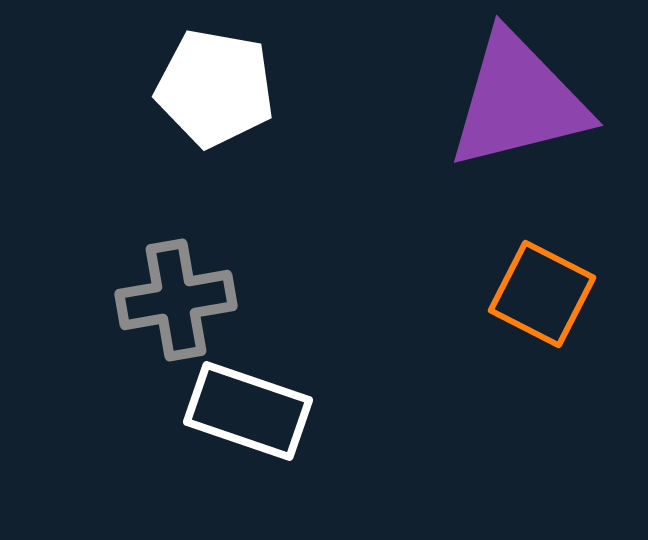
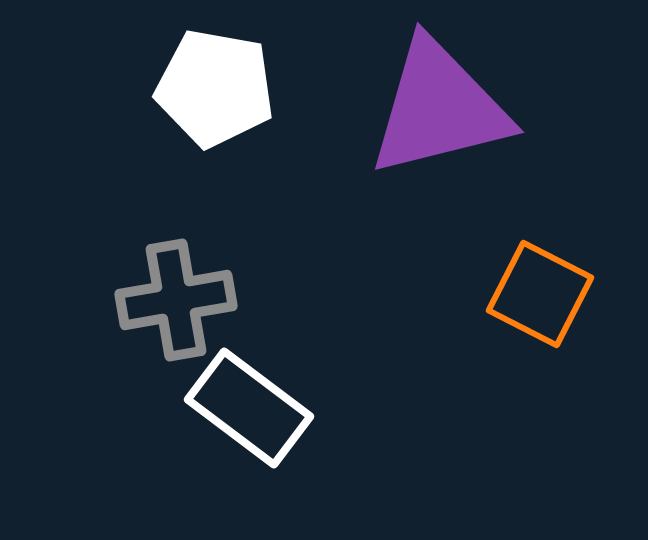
purple triangle: moved 79 px left, 7 px down
orange square: moved 2 px left
white rectangle: moved 1 px right, 3 px up; rotated 18 degrees clockwise
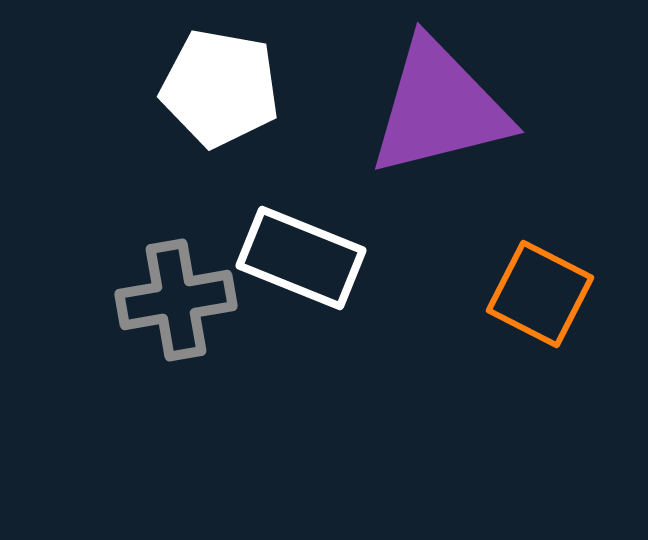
white pentagon: moved 5 px right
white rectangle: moved 52 px right, 150 px up; rotated 15 degrees counterclockwise
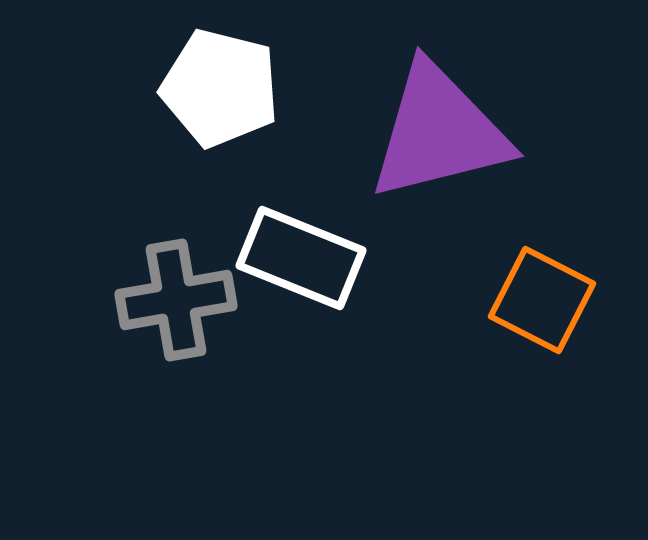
white pentagon: rotated 4 degrees clockwise
purple triangle: moved 24 px down
orange square: moved 2 px right, 6 px down
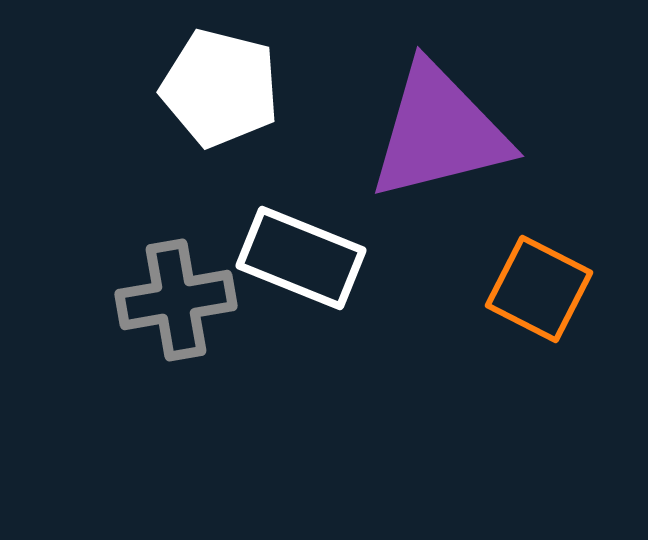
orange square: moved 3 px left, 11 px up
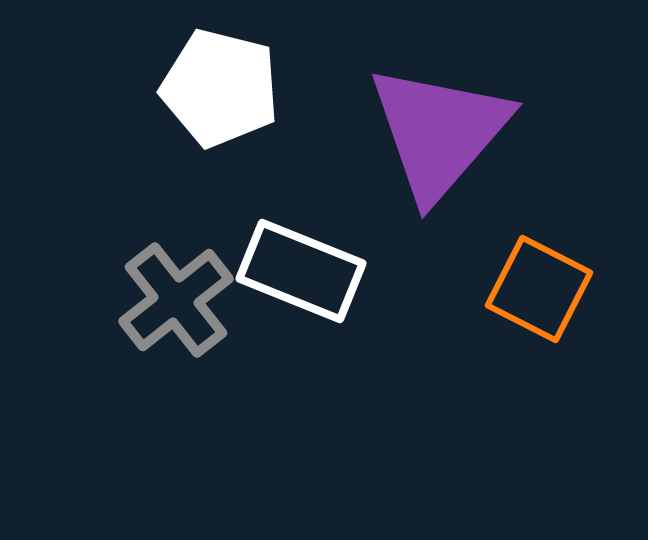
purple triangle: rotated 35 degrees counterclockwise
white rectangle: moved 13 px down
gray cross: rotated 28 degrees counterclockwise
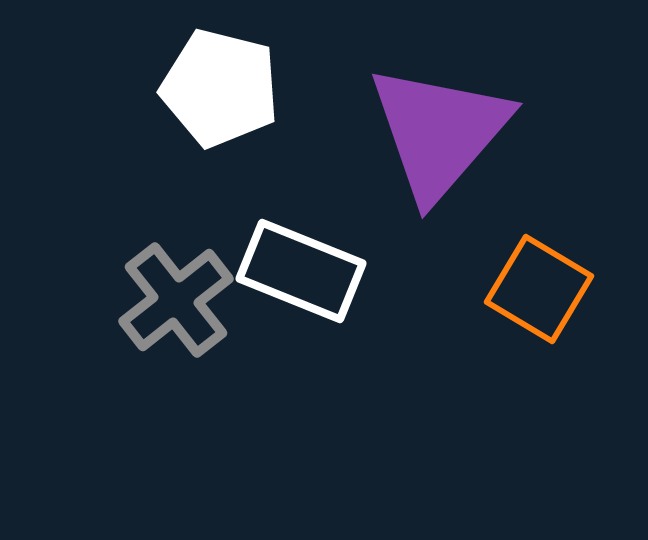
orange square: rotated 4 degrees clockwise
